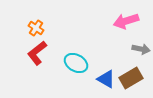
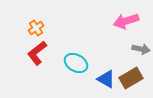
orange cross: rotated 21 degrees clockwise
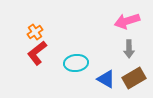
pink arrow: moved 1 px right
orange cross: moved 1 px left, 4 px down
gray arrow: moved 12 px left; rotated 78 degrees clockwise
cyan ellipse: rotated 35 degrees counterclockwise
brown rectangle: moved 3 px right
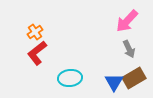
pink arrow: rotated 30 degrees counterclockwise
gray arrow: rotated 24 degrees counterclockwise
cyan ellipse: moved 6 px left, 15 px down
blue triangle: moved 8 px right, 3 px down; rotated 30 degrees clockwise
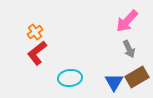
brown rectangle: moved 3 px right, 1 px up
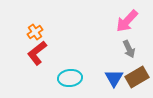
blue triangle: moved 4 px up
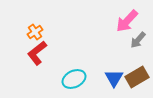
gray arrow: moved 9 px right, 9 px up; rotated 66 degrees clockwise
cyan ellipse: moved 4 px right, 1 px down; rotated 20 degrees counterclockwise
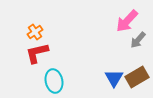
red L-shape: rotated 25 degrees clockwise
cyan ellipse: moved 20 px left, 2 px down; rotated 75 degrees counterclockwise
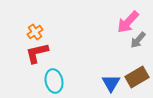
pink arrow: moved 1 px right, 1 px down
blue triangle: moved 3 px left, 5 px down
